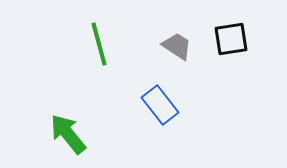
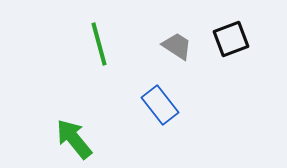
black square: rotated 12 degrees counterclockwise
green arrow: moved 6 px right, 5 px down
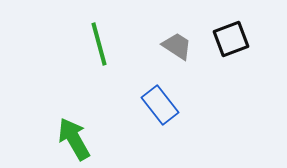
green arrow: rotated 9 degrees clockwise
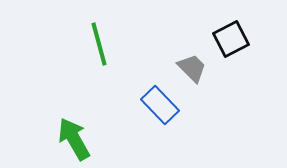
black square: rotated 6 degrees counterclockwise
gray trapezoid: moved 15 px right, 22 px down; rotated 12 degrees clockwise
blue rectangle: rotated 6 degrees counterclockwise
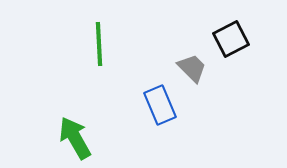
green line: rotated 12 degrees clockwise
blue rectangle: rotated 21 degrees clockwise
green arrow: moved 1 px right, 1 px up
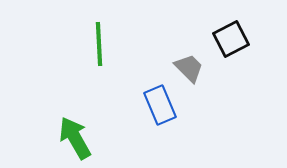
gray trapezoid: moved 3 px left
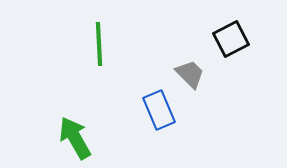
gray trapezoid: moved 1 px right, 6 px down
blue rectangle: moved 1 px left, 5 px down
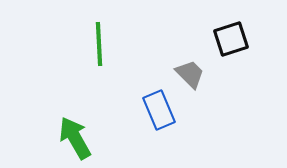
black square: rotated 9 degrees clockwise
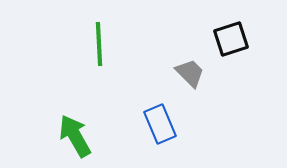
gray trapezoid: moved 1 px up
blue rectangle: moved 1 px right, 14 px down
green arrow: moved 2 px up
